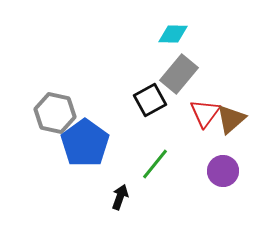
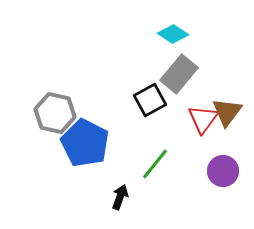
cyan diamond: rotated 32 degrees clockwise
red triangle: moved 2 px left, 6 px down
brown triangle: moved 4 px left, 7 px up; rotated 12 degrees counterclockwise
blue pentagon: rotated 9 degrees counterclockwise
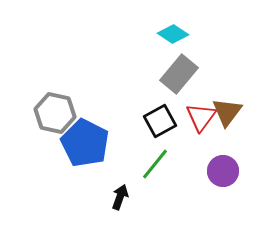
black square: moved 10 px right, 21 px down
red triangle: moved 2 px left, 2 px up
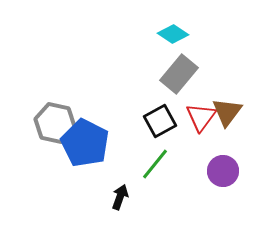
gray hexagon: moved 10 px down
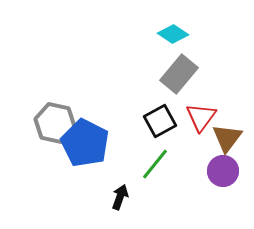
brown triangle: moved 26 px down
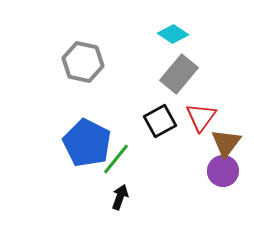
gray hexagon: moved 28 px right, 61 px up
brown triangle: moved 1 px left, 5 px down
blue pentagon: moved 2 px right
green line: moved 39 px left, 5 px up
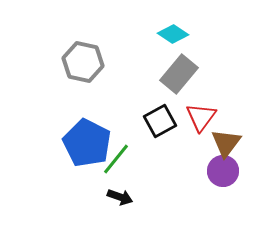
black arrow: rotated 90 degrees clockwise
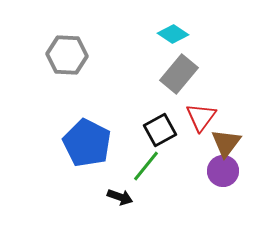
gray hexagon: moved 16 px left, 7 px up; rotated 9 degrees counterclockwise
black square: moved 9 px down
green line: moved 30 px right, 7 px down
